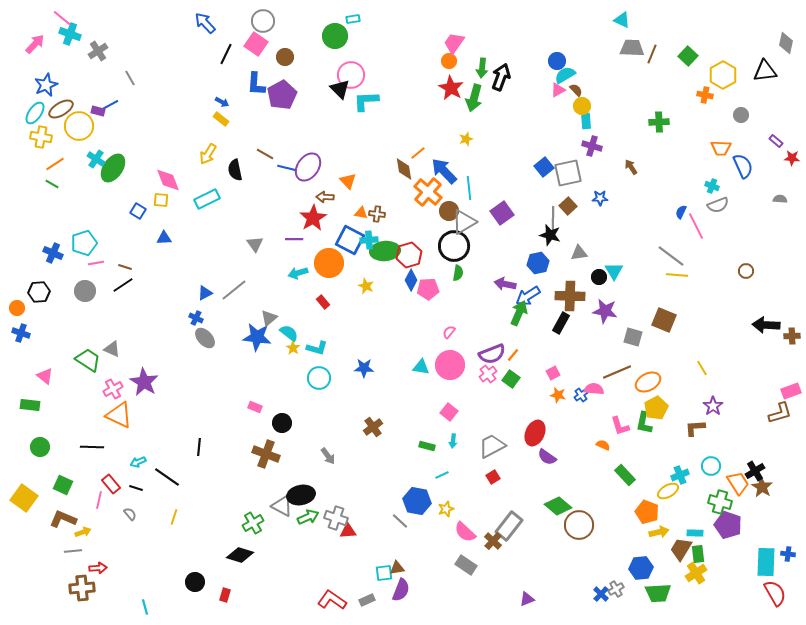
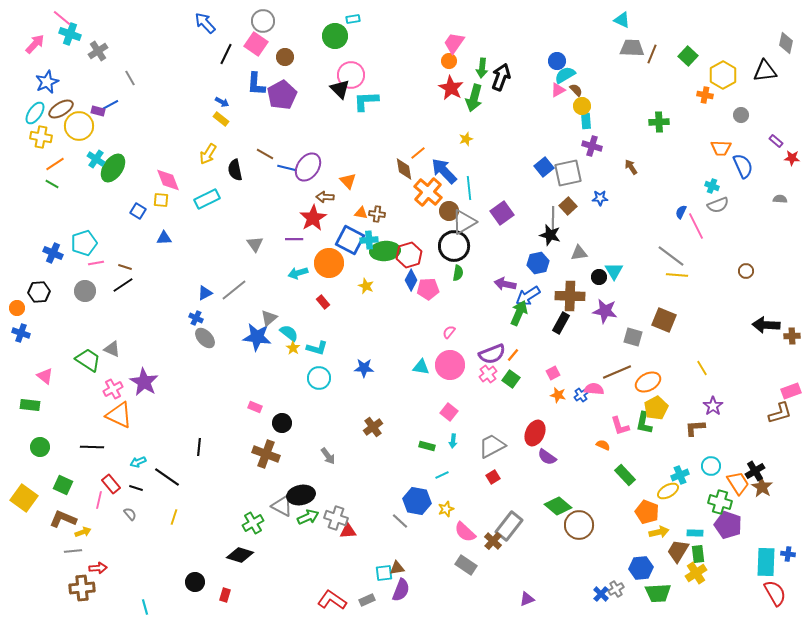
blue star at (46, 85): moved 1 px right, 3 px up
brown trapezoid at (681, 549): moved 3 px left, 2 px down
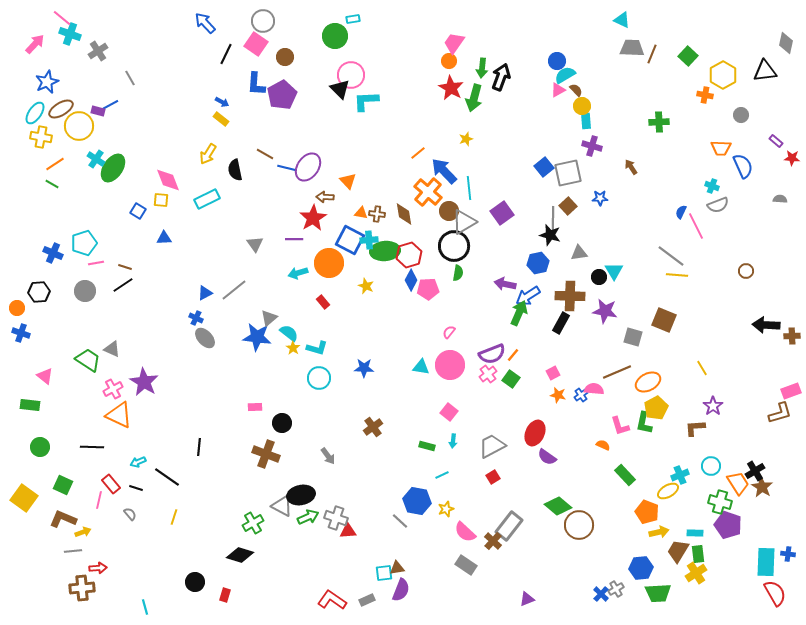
brown diamond at (404, 169): moved 45 px down
pink rectangle at (255, 407): rotated 24 degrees counterclockwise
